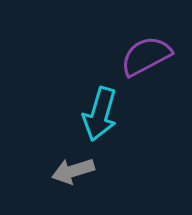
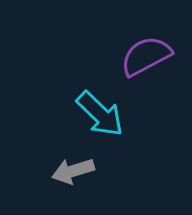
cyan arrow: rotated 62 degrees counterclockwise
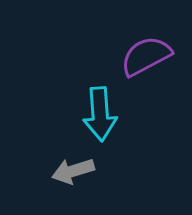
cyan arrow: rotated 42 degrees clockwise
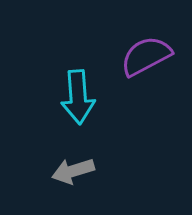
cyan arrow: moved 22 px left, 17 px up
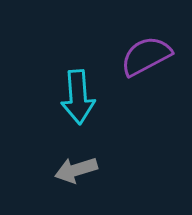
gray arrow: moved 3 px right, 1 px up
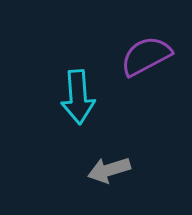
gray arrow: moved 33 px right
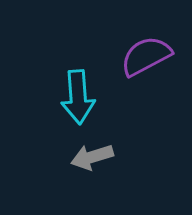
gray arrow: moved 17 px left, 13 px up
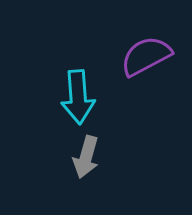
gray arrow: moved 6 px left; rotated 57 degrees counterclockwise
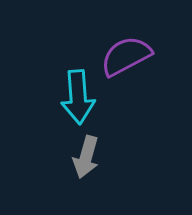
purple semicircle: moved 20 px left
